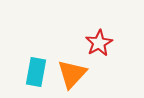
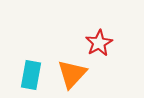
cyan rectangle: moved 5 px left, 3 px down
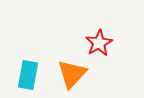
cyan rectangle: moved 3 px left
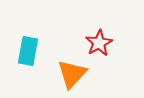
cyan rectangle: moved 24 px up
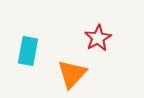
red star: moved 1 px left, 5 px up
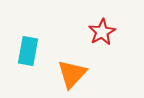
red star: moved 4 px right, 6 px up
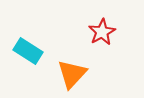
cyan rectangle: rotated 68 degrees counterclockwise
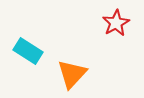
red star: moved 14 px right, 9 px up
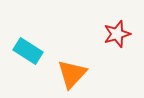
red star: moved 1 px right, 11 px down; rotated 12 degrees clockwise
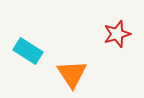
orange triangle: rotated 16 degrees counterclockwise
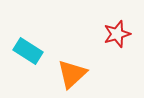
orange triangle: rotated 20 degrees clockwise
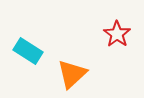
red star: rotated 20 degrees counterclockwise
